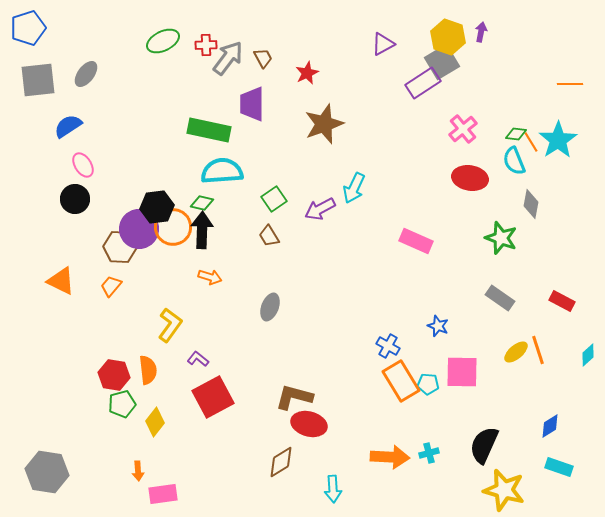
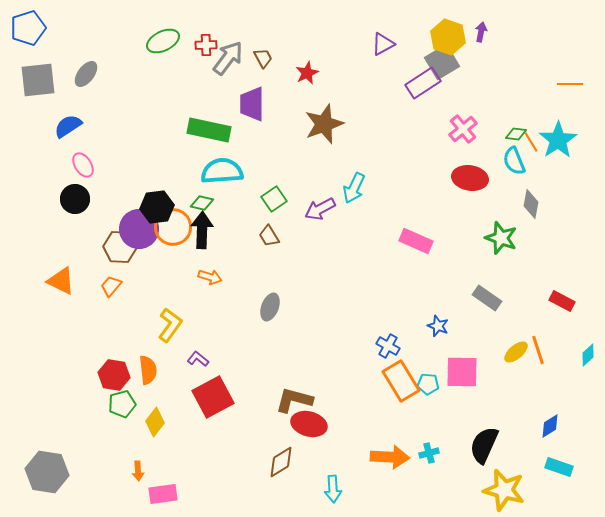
gray rectangle at (500, 298): moved 13 px left
brown L-shape at (294, 397): moved 3 px down
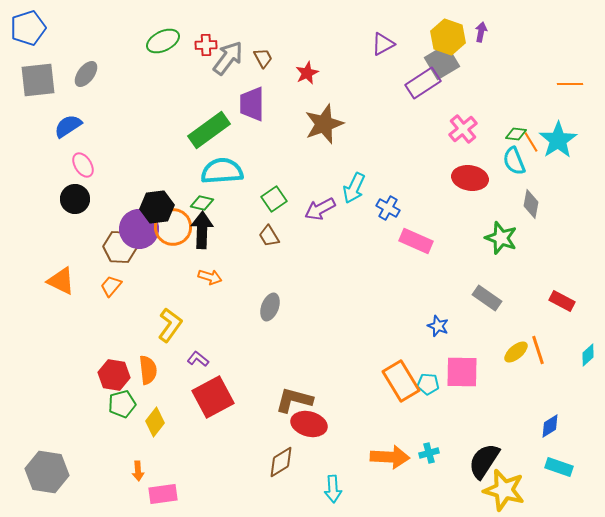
green rectangle at (209, 130): rotated 48 degrees counterclockwise
blue cross at (388, 346): moved 138 px up
black semicircle at (484, 445): moved 16 px down; rotated 9 degrees clockwise
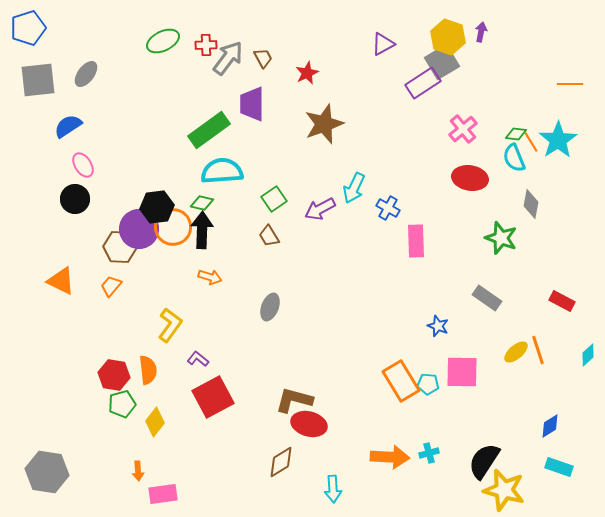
cyan semicircle at (514, 161): moved 3 px up
pink rectangle at (416, 241): rotated 64 degrees clockwise
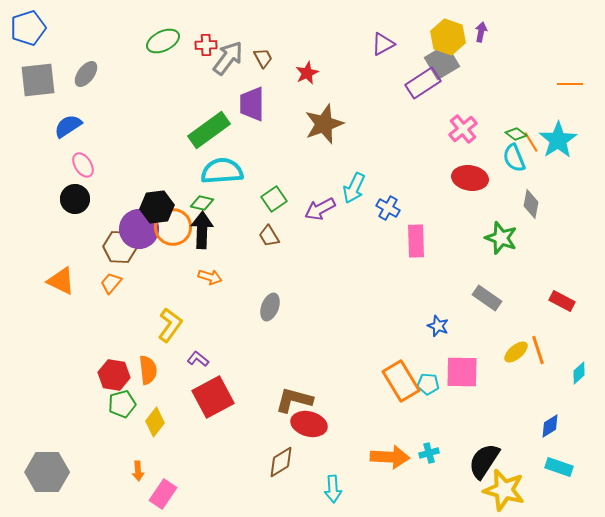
green diamond at (516, 134): rotated 30 degrees clockwise
orange trapezoid at (111, 286): moved 3 px up
cyan diamond at (588, 355): moved 9 px left, 18 px down
gray hexagon at (47, 472): rotated 9 degrees counterclockwise
pink rectangle at (163, 494): rotated 48 degrees counterclockwise
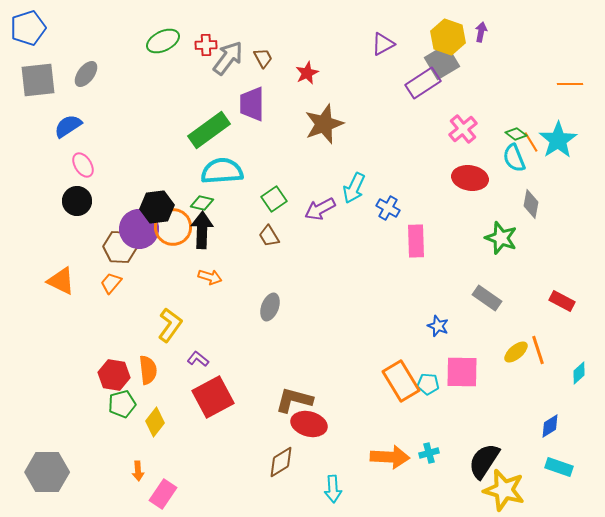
black circle at (75, 199): moved 2 px right, 2 px down
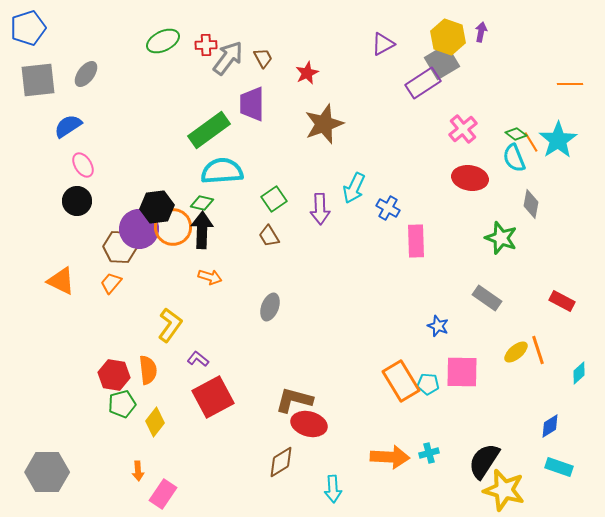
purple arrow at (320, 209): rotated 64 degrees counterclockwise
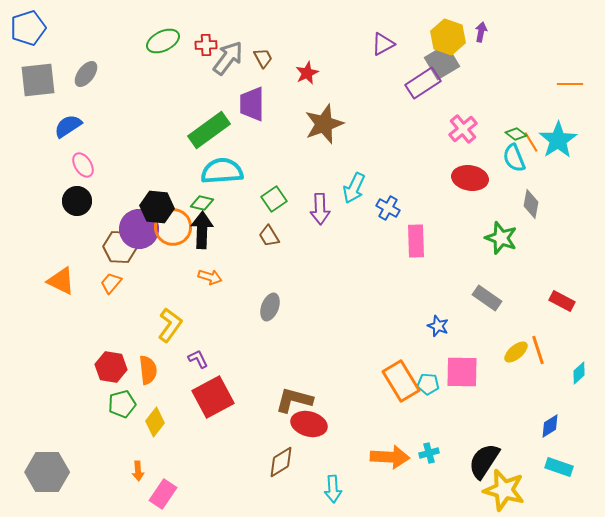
black hexagon at (157, 207): rotated 12 degrees clockwise
purple L-shape at (198, 359): rotated 25 degrees clockwise
red hexagon at (114, 375): moved 3 px left, 8 px up
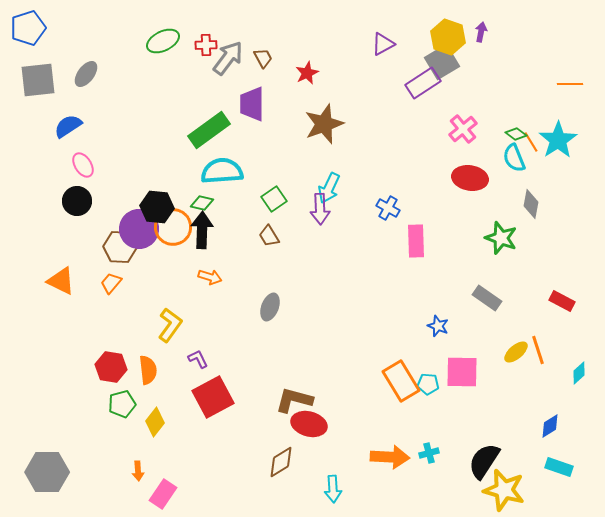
cyan arrow at (354, 188): moved 25 px left
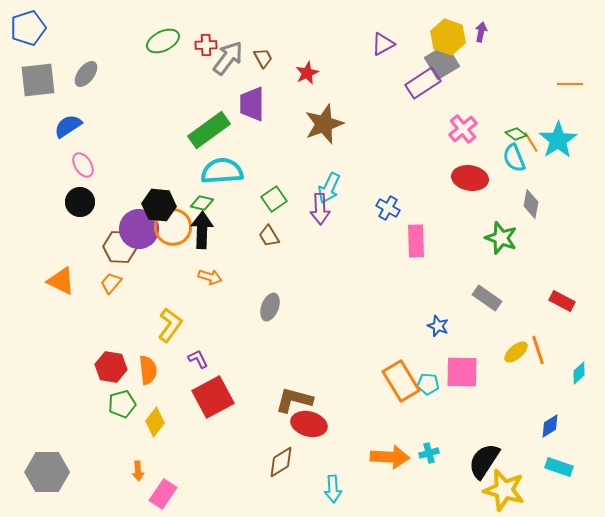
black circle at (77, 201): moved 3 px right, 1 px down
black hexagon at (157, 207): moved 2 px right, 2 px up
